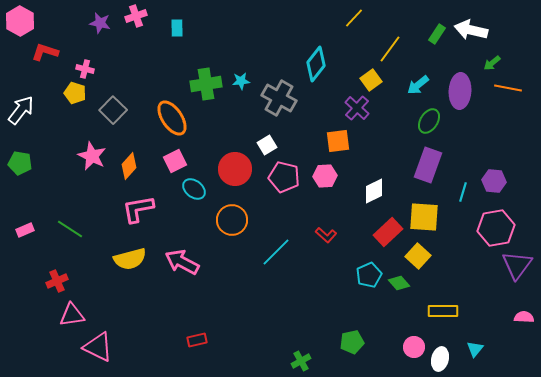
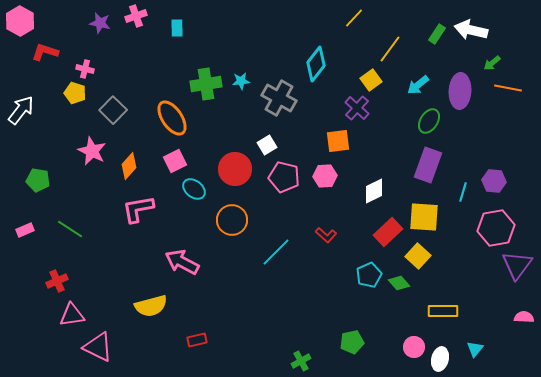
pink star at (92, 156): moved 5 px up
green pentagon at (20, 163): moved 18 px right, 17 px down
yellow semicircle at (130, 259): moved 21 px right, 47 px down
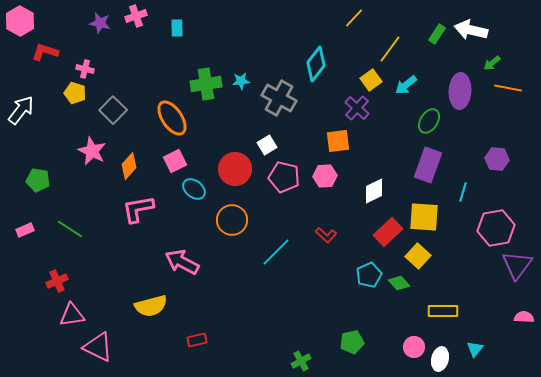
cyan arrow at (418, 85): moved 12 px left
purple hexagon at (494, 181): moved 3 px right, 22 px up
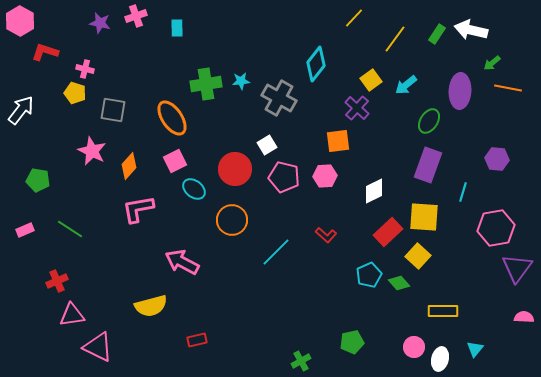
yellow line at (390, 49): moved 5 px right, 10 px up
gray square at (113, 110): rotated 36 degrees counterclockwise
purple triangle at (517, 265): moved 3 px down
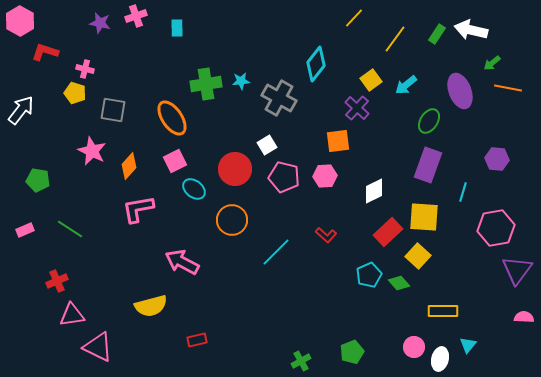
purple ellipse at (460, 91): rotated 24 degrees counterclockwise
purple triangle at (517, 268): moved 2 px down
green pentagon at (352, 342): moved 10 px down; rotated 10 degrees counterclockwise
cyan triangle at (475, 349): moved 7 px left, 4 px up
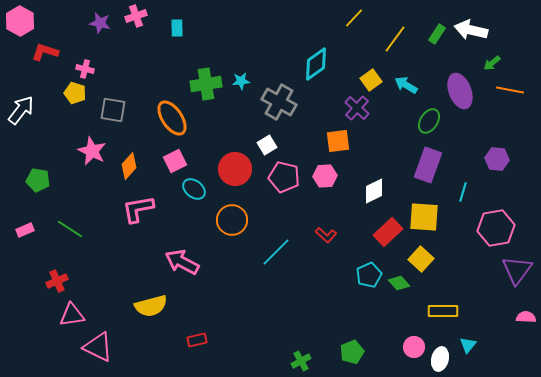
cyan diamond at (316, 64): rotated 16 degrees clockwise
cyan arrow at (406, 85): rotated 70 degrees clockwise
orange line at (508, 88): moved 2 px right, 2 px down
gray cross at (279, 98): moved 4 px down
yellow square at (418, 256): moved 3 px right, 3 px down
pink semicircle at (524, 317): moved 2 px right
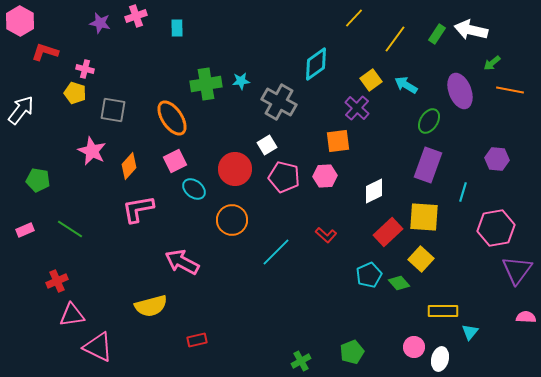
cyan triangle at (468, 345): moved 2 px right, 13 px up
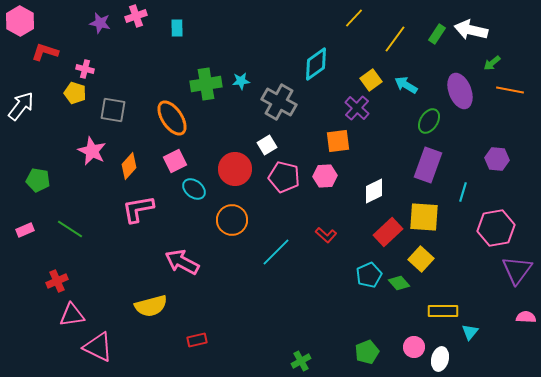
white arrow at (21, 110): moved 4 px up
green pentagon at (352, 352): moved 15 px right
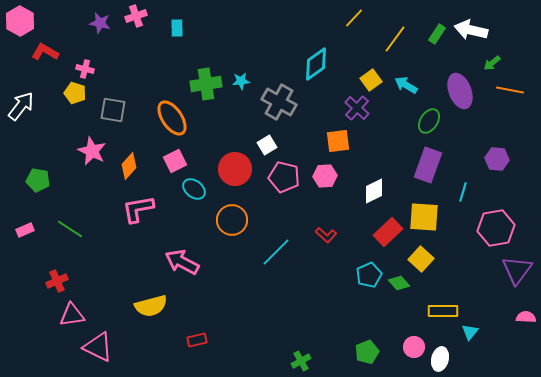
red L-shape at (45, 52): rotated 12 degrees clockwise
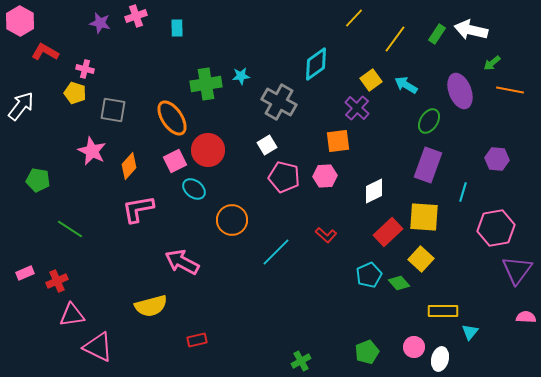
cyan star at (241, 81): moved 5 px up
red circle at (235, 169): moved 27 px left, 19 px up
pink rectangle at (25, 230): moved 43 px down
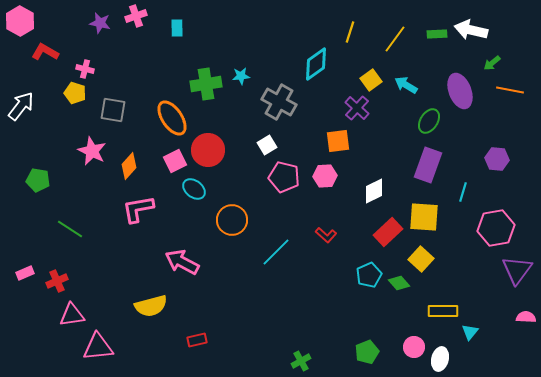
yellow line at (354, 18): moved 4 px left, 14 px down; rotated 25 degrees counterclockwise
green rectangle at (437, 34): rotated 54 degrees clockwise
pink triangle at (98, 347): rotated 32 degrees counterclockwise
